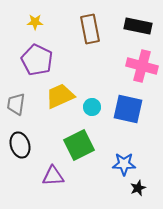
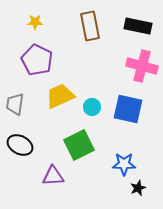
brown rectangle: moved 3 px up
gray trapezoid: moved 1 px left
black ellipse: rotated 45 degrees counterclockwise
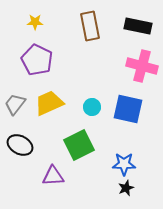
yellow trapezoid: moved 11 px left, 7 px down
gray trapezoid: rotated 30 degrees clockwise
black star: moved 12 px left
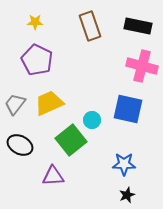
brown rectangle: rotated 8 degrees counterclockwise
cyan circle: moved 13 px down
green square: moved 8 px left, 5 px up; rotated 12 degrees counterclockwise
black star: moved 1 px right, 7 px down
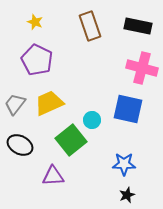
yellow star: rotated 21 degrees clockwise
pink cross: moved 2 px down
